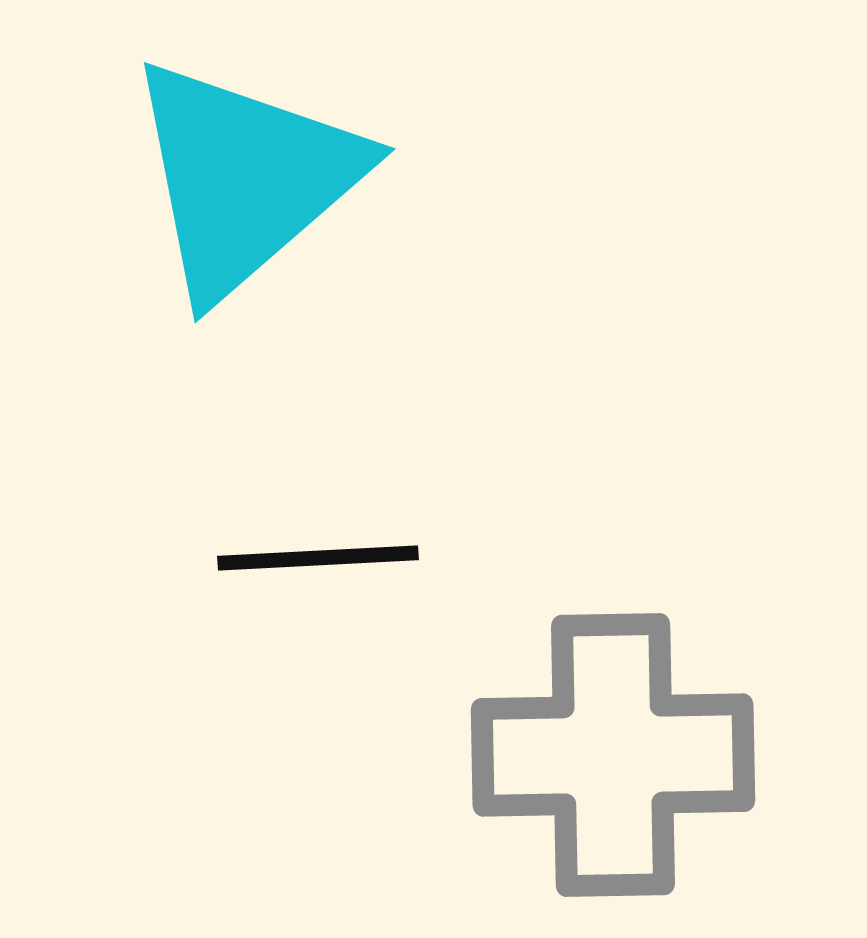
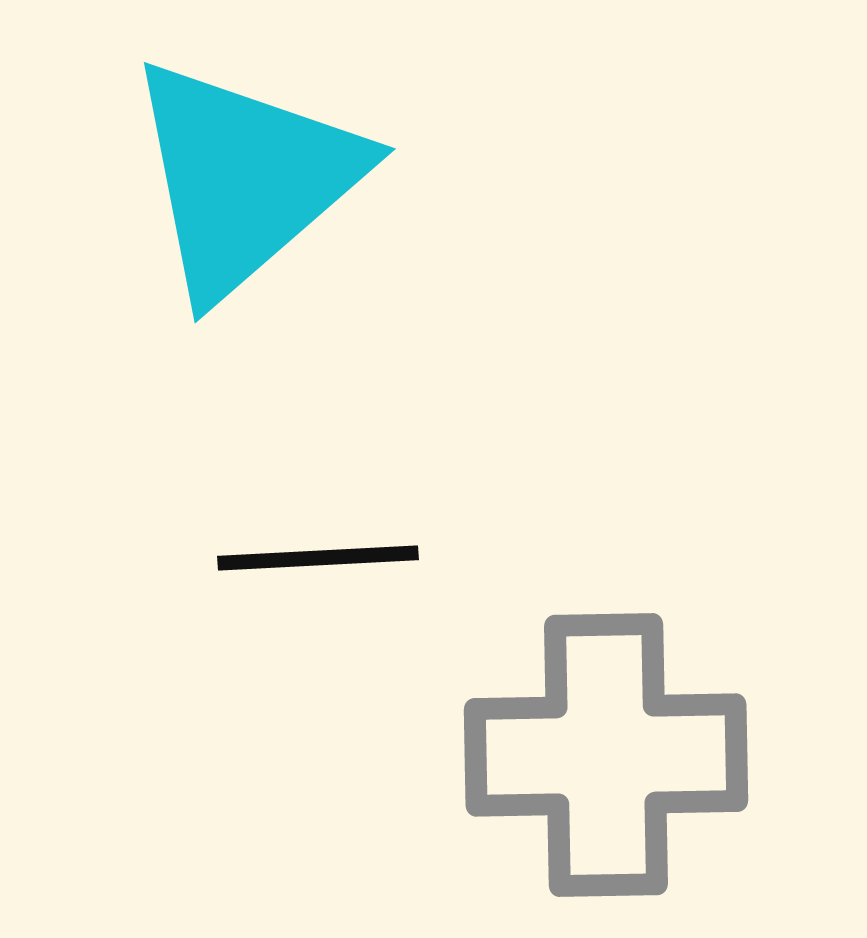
gray cross: moved 7 px left
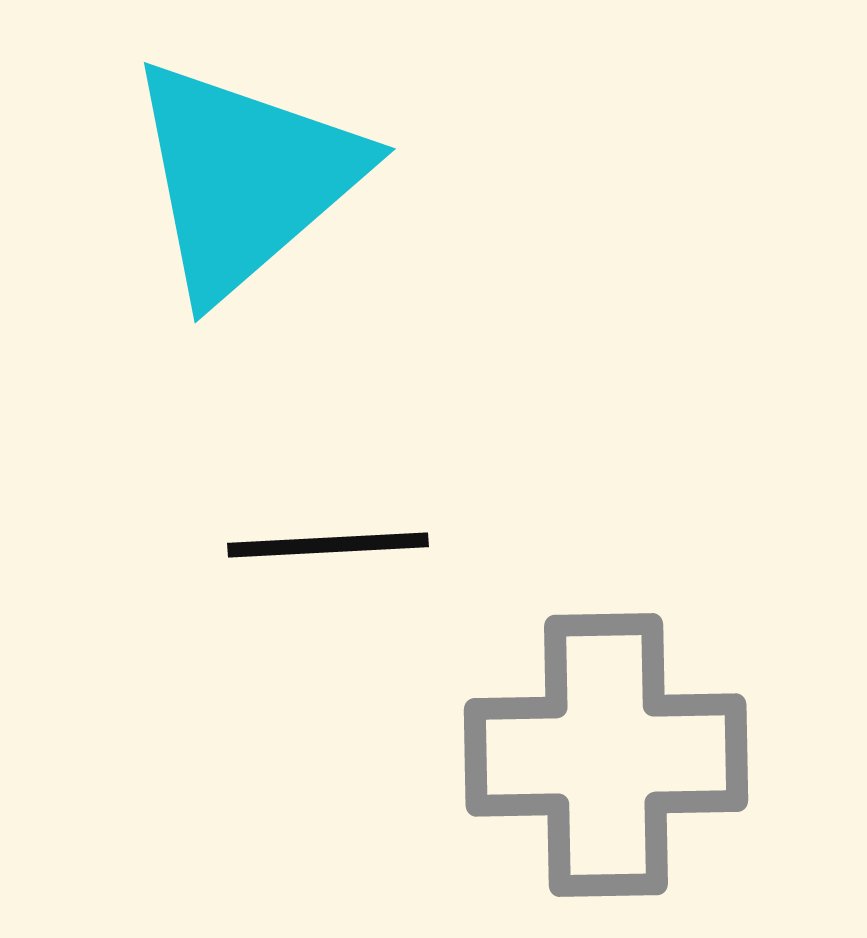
black line: moved 10 px right, 13 px up
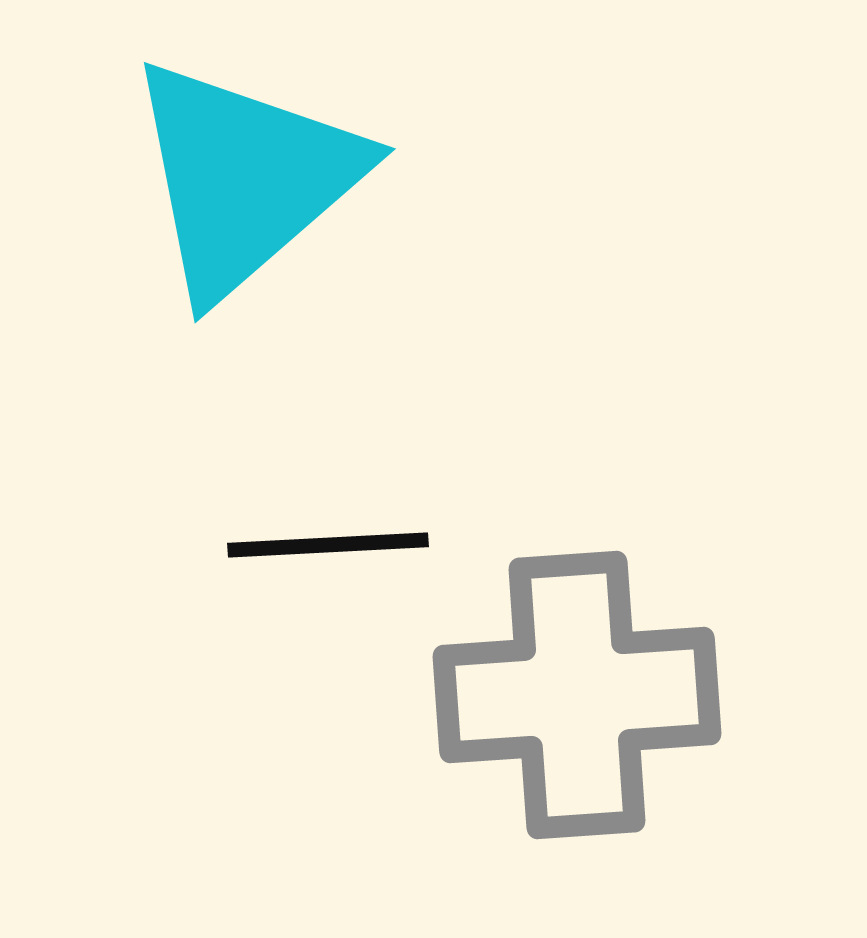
gray cross: moved 29 px left, 60 px up; rotated 3 degrees counterclockwise
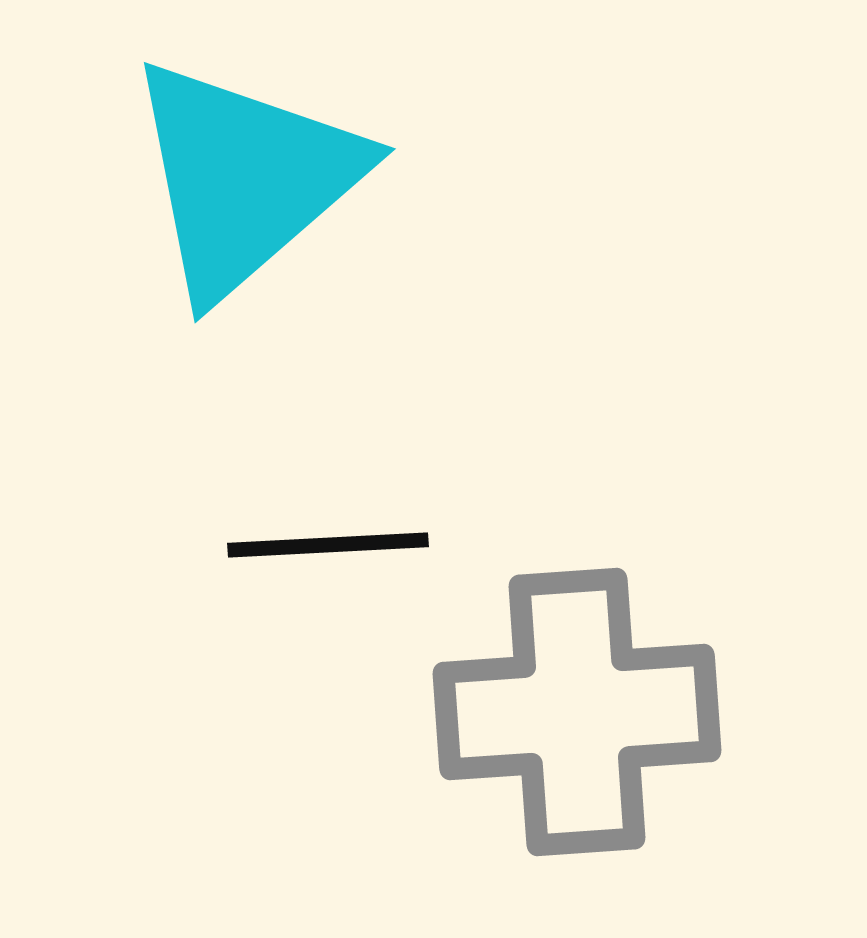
gray cross: moved 17 px down
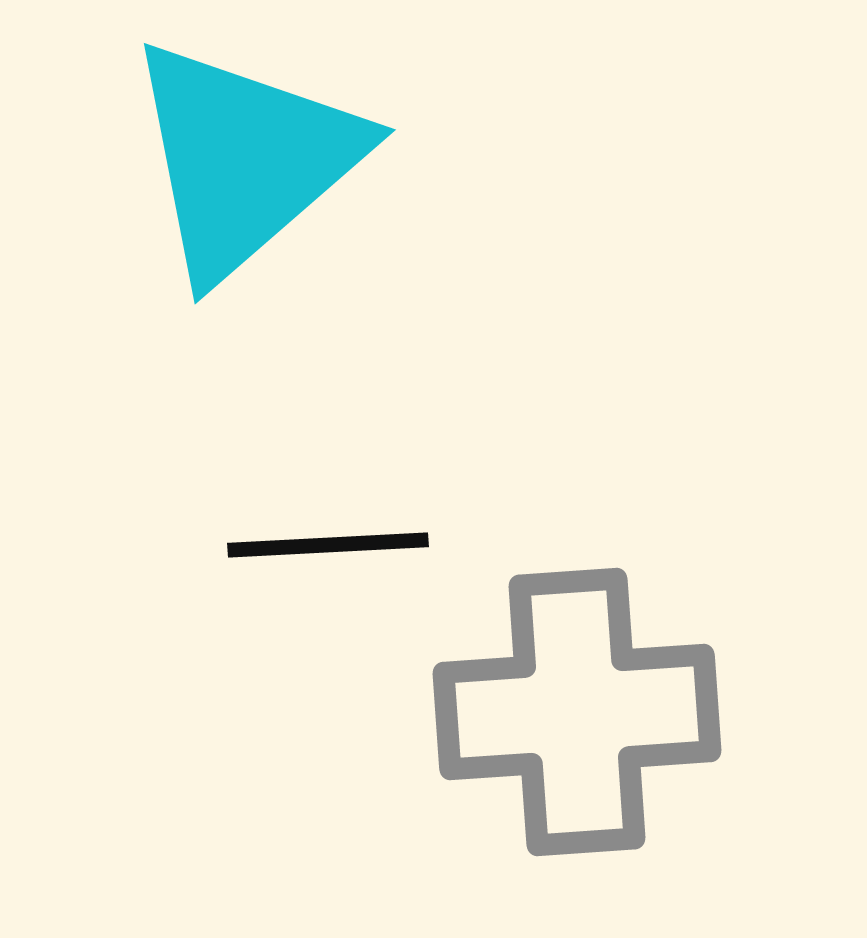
cyan triangle: moved 19 px up
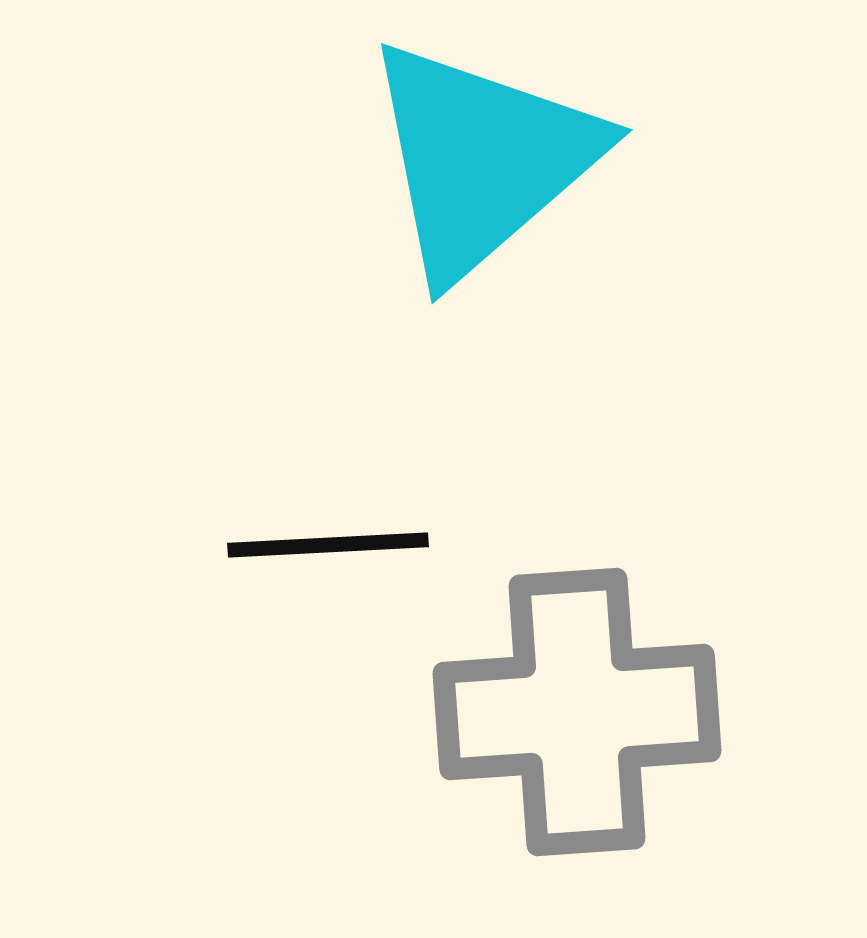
cyan triangle: moved 237 px right
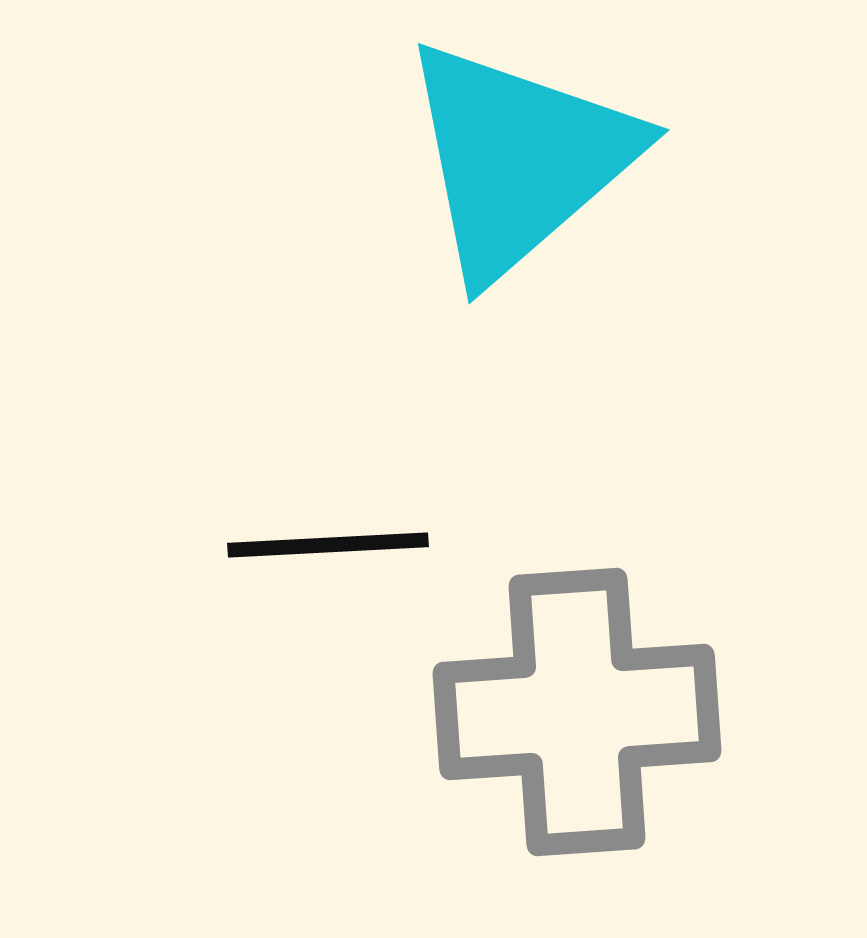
cyan triangle: moved 37 px right
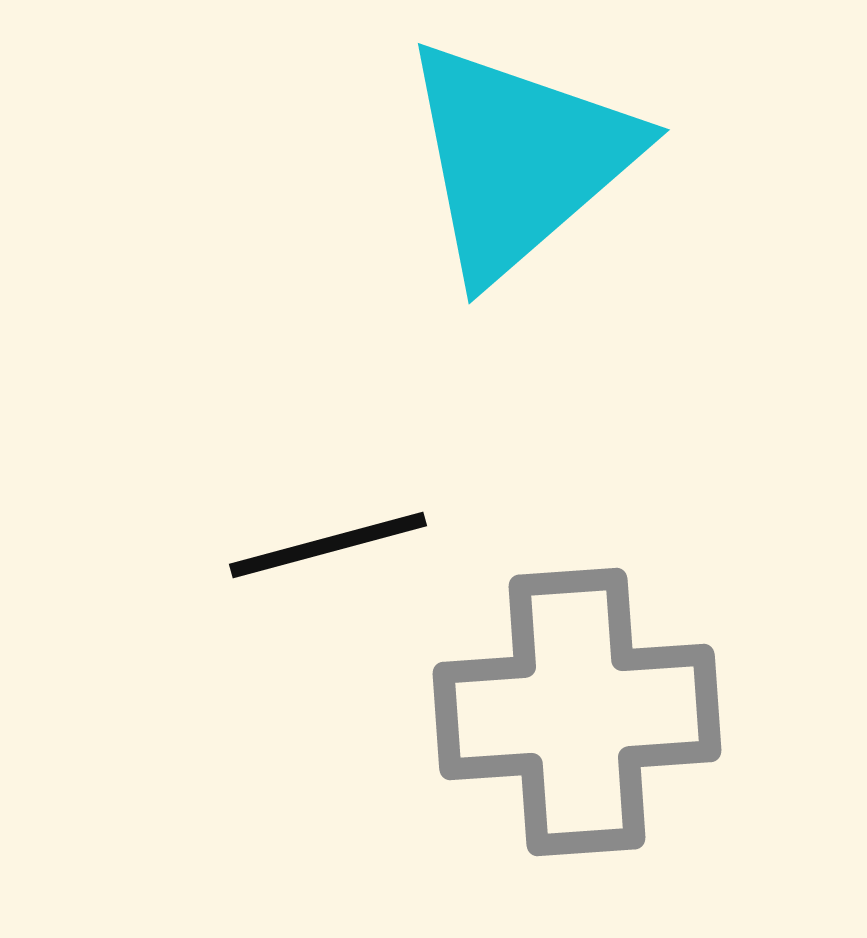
black line: rotated 12 degrees counterclockwise
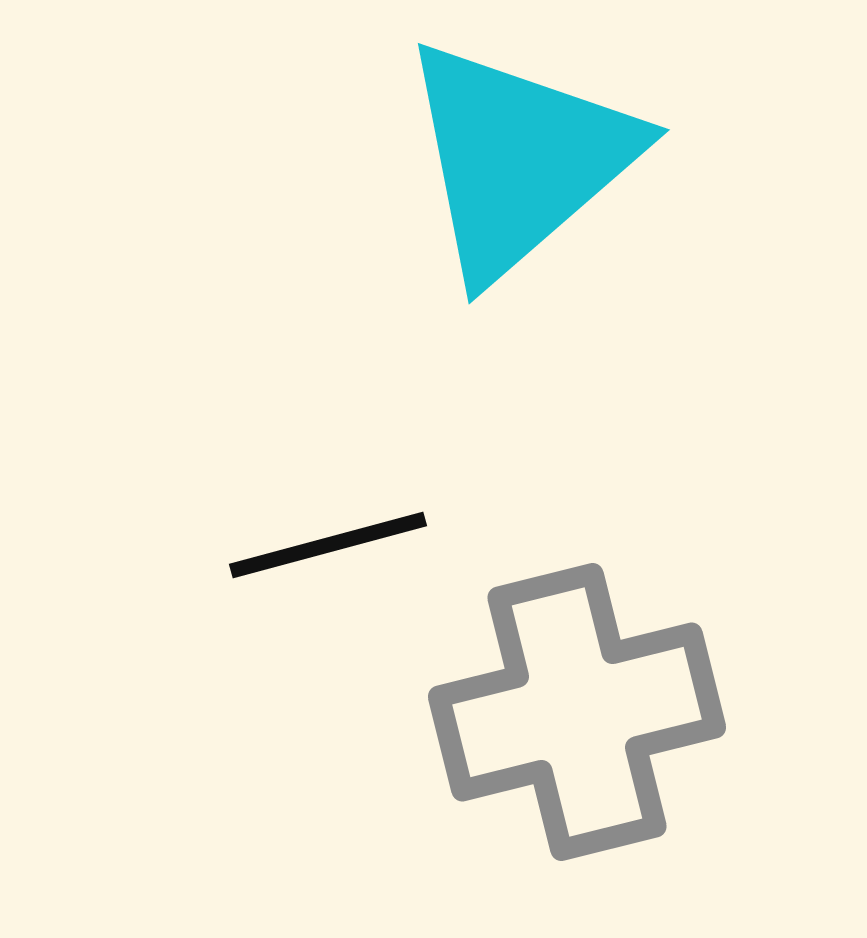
gray cross: rotated 10 degrees counterclockwise
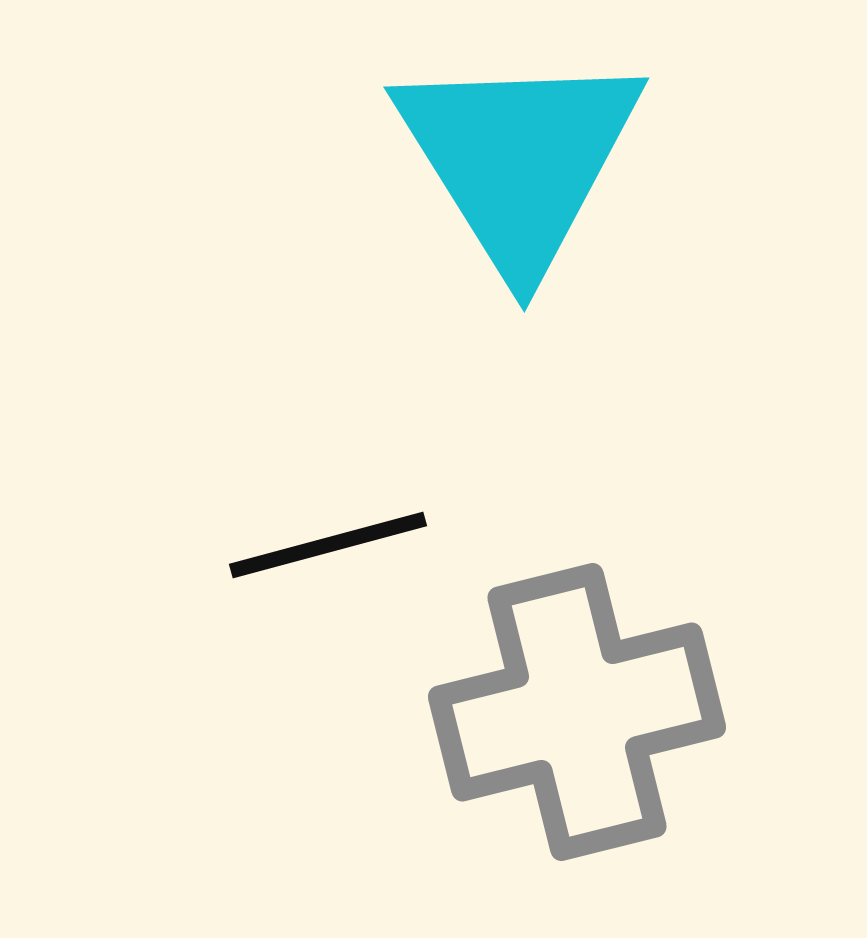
cyan triangle: rotated 21 degrees counterclockwise
